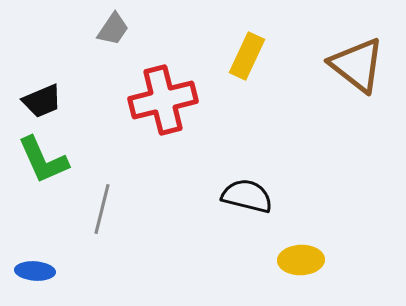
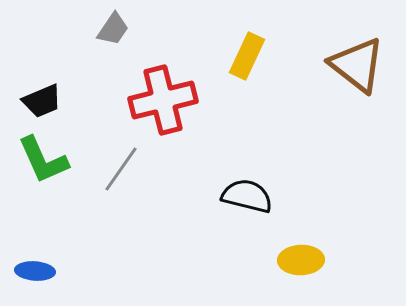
gray line: moved 19 px right, 40 px up; rotated 21 degrees clockwise
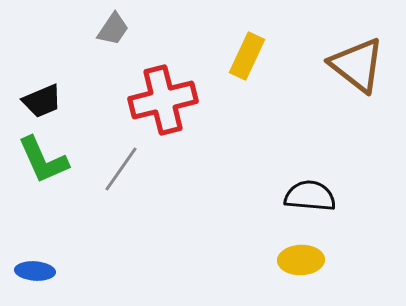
black semicircle: moved 63 px right; rotated 9 degrees counterclockwise
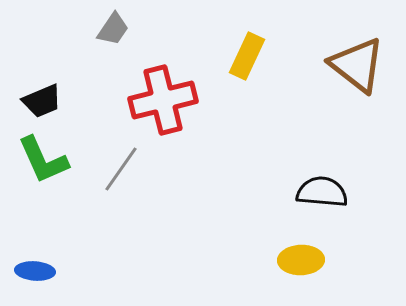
black semicircle: moved 12 px right, 4 px up
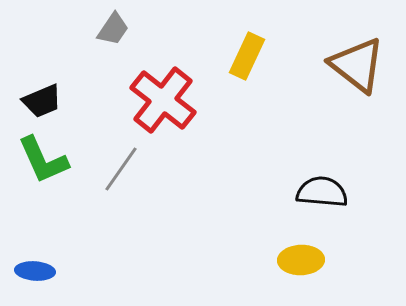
red cross: rotated 38 degrees counterclockwise
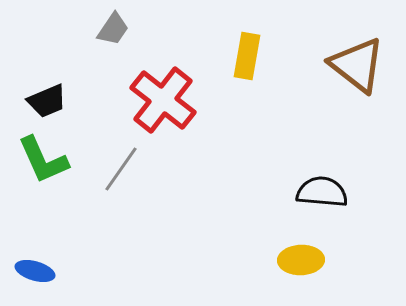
yellow rectangle: rotated 15 degrees counterclockwise
black trapezoid: moved 5 px right
blue ellipse: rotated 12 degrees clockwise
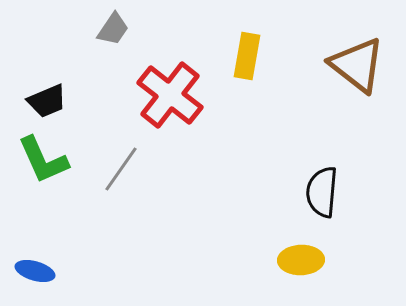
red cross: moved 7 px right, 5 px up
black semicircle: rotated 90 degrees counterclockwise
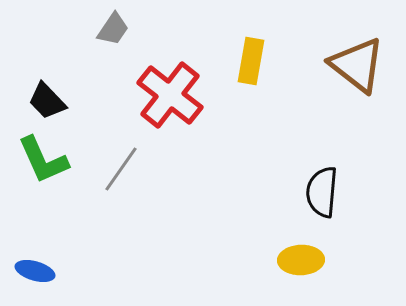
yellow rectangle: moved 4 px right, 5 px down
black trapezoid: rotated 69 degrees clockwise
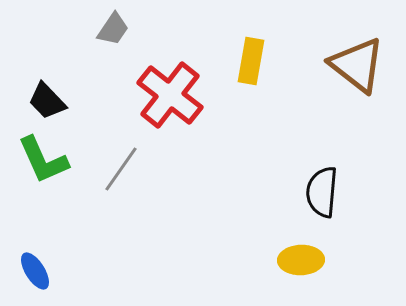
blue ellipse: rotated 42 degrees clockwise
